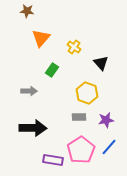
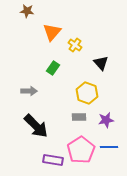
orange triangle: moved 11 px right, 6 px up
yellow cross: moved 1 px right, 2 px up
green rectangle: moved 1 px right, 2 px up
black arrow: moved 3 px right, 2 px up; rotated 44 degrees clockwise
blue line: rotated 48 degrees clockwise
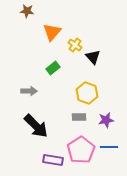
black triangle: moved 8 px left, 6 px up
green rectangle: rotated 16 degrees clockwise
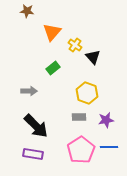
purple rectangle: moved 20 px left, 6 px up
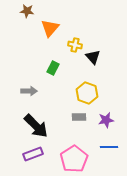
orange triangle: moved 2 px left, 4 px up
yellow cross: rotated 24 degrees counterclockwise
green rectangle: rotated 24 degrees counterclockwise
pink pentagon: moved 7 px left, 9 px down
purple rectangle: rotated 30 degrees counterclockwise
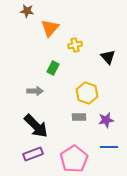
yellow cross: rotated 24 degrees counterclockwise
black triangle: moved 15 px right
gray arrow: moved 6 px right
